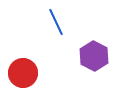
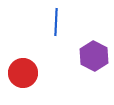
blue line: rotated 28 degrees clockwise
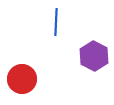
red circle: moved 1 px left, 6 px down
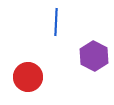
red circle: moved 6 px right, 2 px up
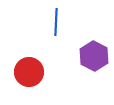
red circle: moved 1 px right, 5 px up
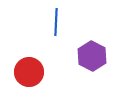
purple hexagon: moved 2 px left
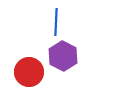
purple hexagon: moved 29 px left
